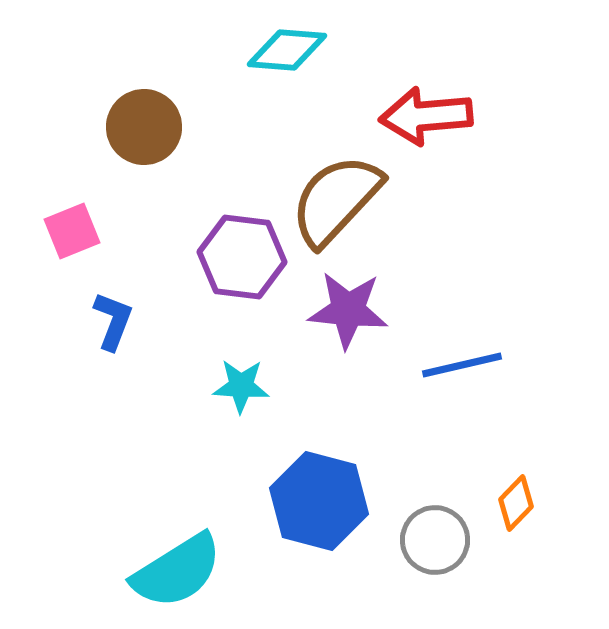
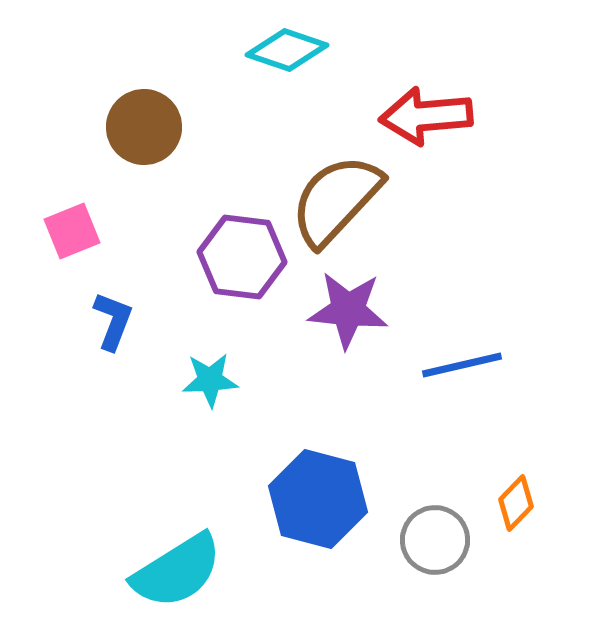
cyan diamond: rotated 14 degrees clockwise
cyan star: moved 31 px left, 6 px up; rotated 6 degrees counterclockwise
blue hexagon: moved 1 px left, 2 px up
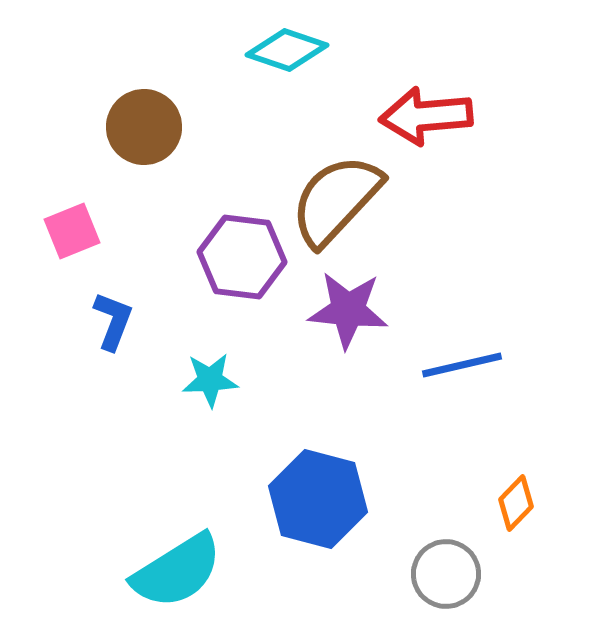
gray circle: moved 11 px right, 34 px down
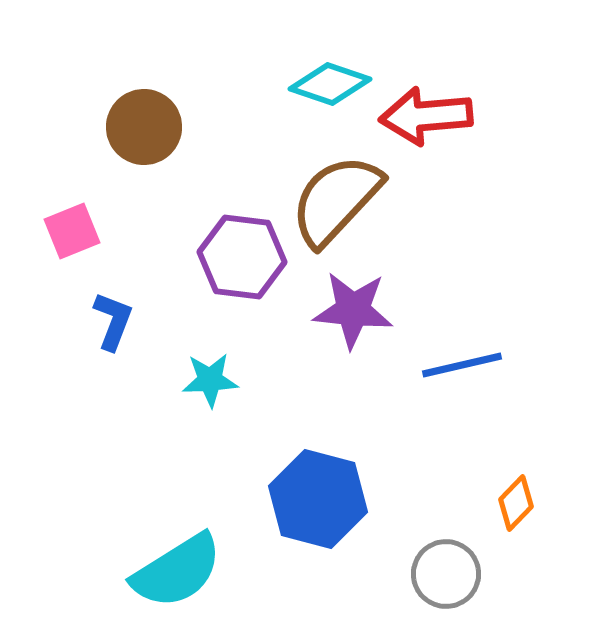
cyan diamond: moved 43 px right, 34 px down
purple star: moved 5 px right
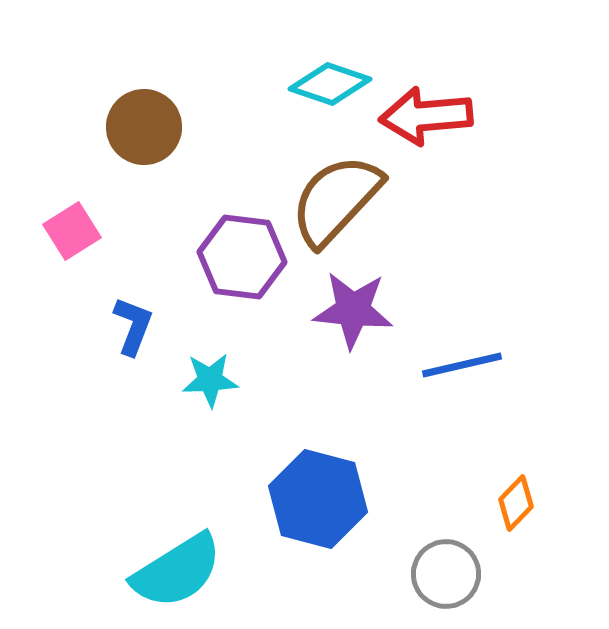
pink square: rotated 10 degrees counterclockwise
blue L-shape: moved 20 px right, 5 px down
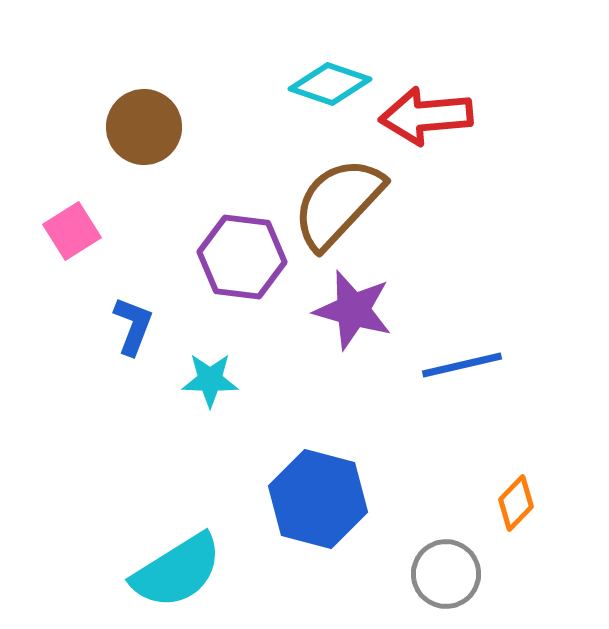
brown semicircle: moved 2 px right, 3 px down
purple star: rotated 10 degrees clockwise
cyan star: rotated 4 degrees clockwise
